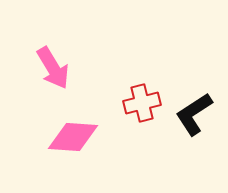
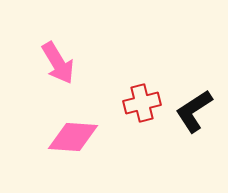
pink arrow: moved 5 px right, 5 px up
black L-shape: moved 3 px up
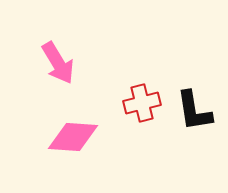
black L-shape: rotated 66 degrees counterclockwise
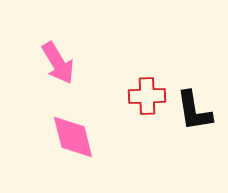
red cross: moved 5 px right, 7 px up; rotated 12 degrees clockwise
pink diamond: rotated 72 degrees clockwise
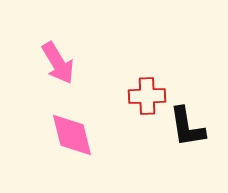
black L-shape: moved 7 px left, 16 px down
pink diamond: moved 1 px left, 2 px up
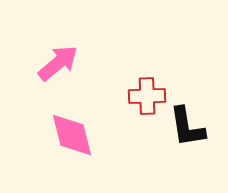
pink arrow: rotated 99 degrees counterclockwise
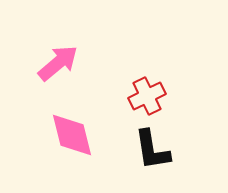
red cross: rotated 24 degrees counterclockwise
black L-shape: moved 35 px left, 23 px down
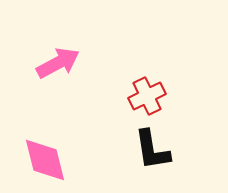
pink arrow: rotated 12 degrees clockwise
pink diamond: moved 27 px left, 25 px down
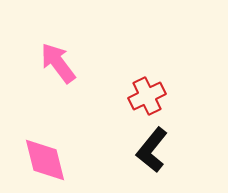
pink arrow: rotated 99 degrees counterclockwise
black L-shape: rotated 48 degrees clockwise
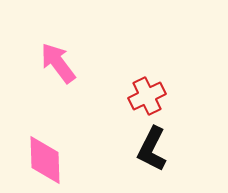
black L-shape: moved 1 px up; rotated 12 degrees counterclockwise
pink diamond: rotated 12 degrees clockwise
